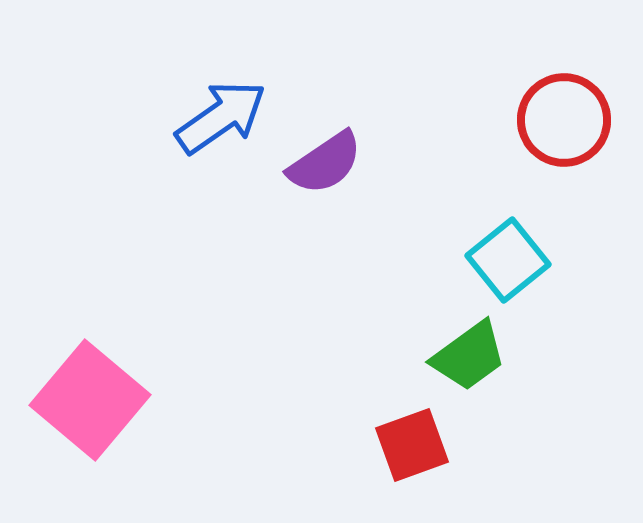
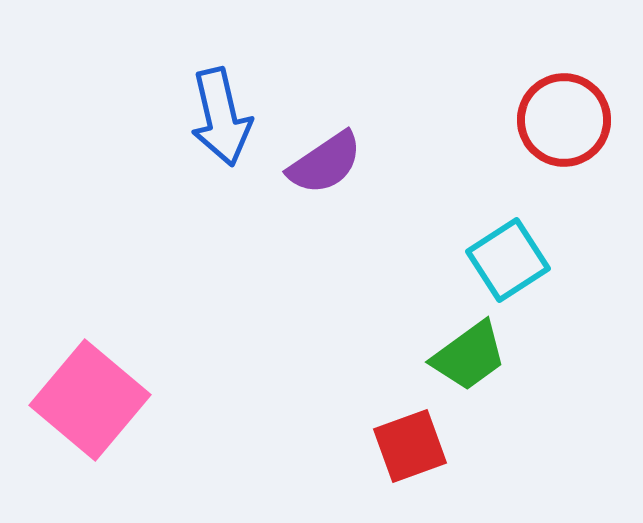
blue arrow: rotated 112 degrees clockwise
cyan square: rotated 6 degrees clockwise
red square: moved 2 px left, 1 px down
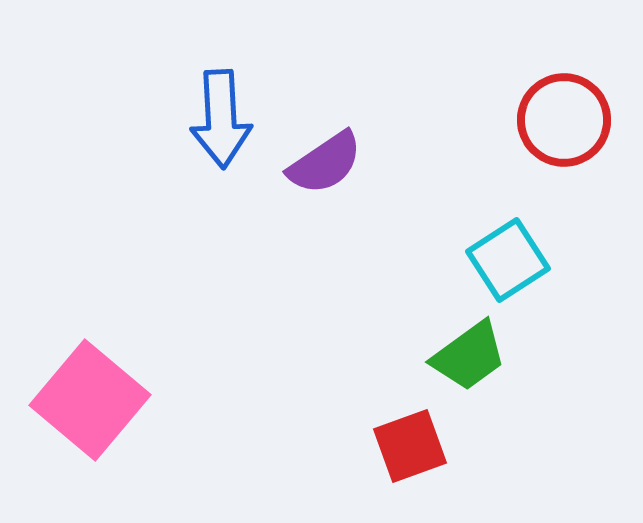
blue arrow: moved 2 px down; rotated 10 degrees clockwise
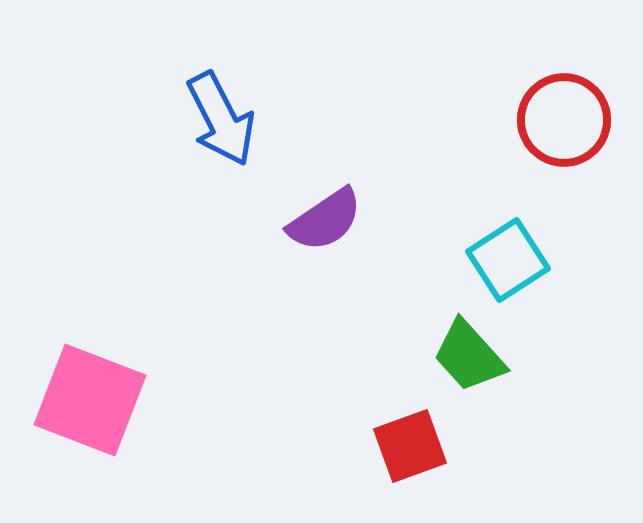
blue arrow: rotated 24 degrees counterclockwise
purple semicircle: moved 57 px down
green trapezoid: rotated 84 degrees clockwise
pink square: rotated 19 degrees counterclockwise
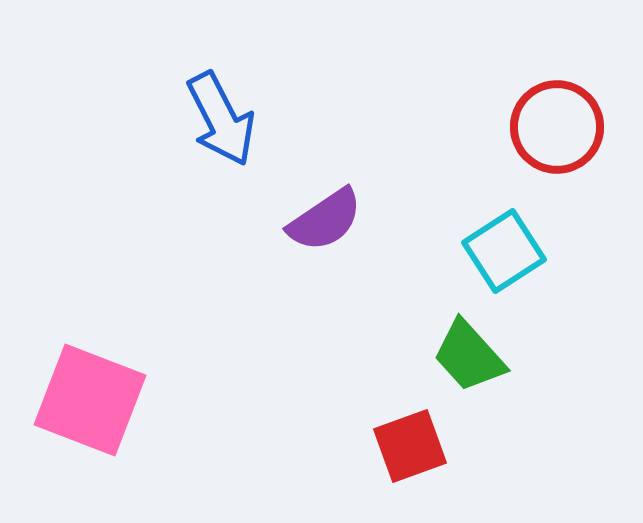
red circle: moved 7 px left, 7 px down
cyan square: moved 4 px left, 9 px up
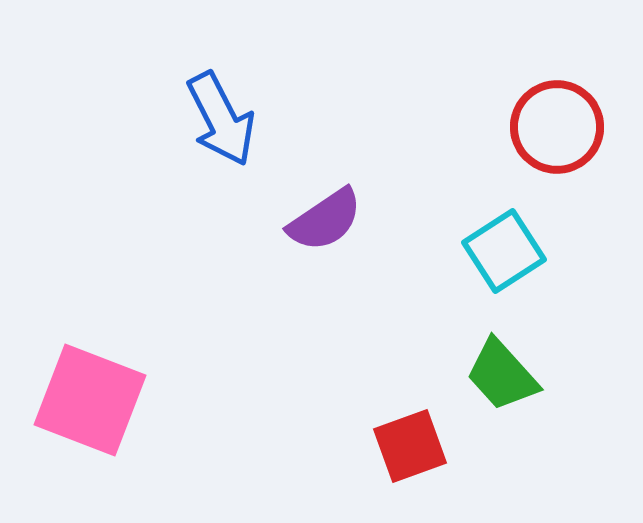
green trapezoid: moved 33 px right, 19 px down
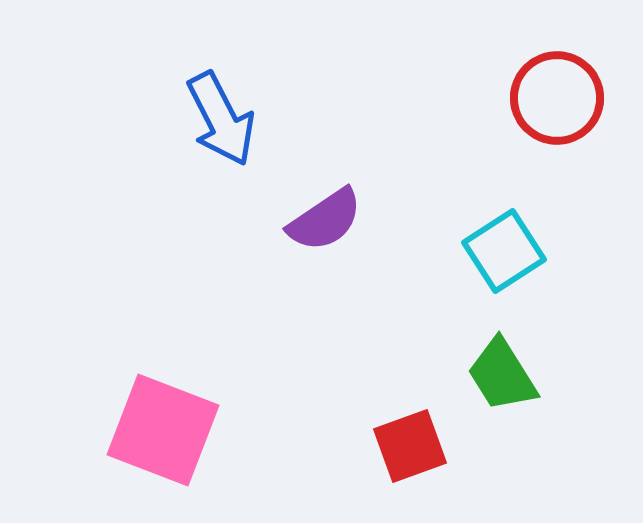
red circle: moved 29 px up
green trapezoid: rotated 10 degrees clockwise
pink square: moved 73 px right, 30 px down
